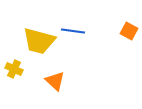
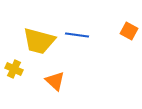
blue line: moved 4 px right, 4 px down
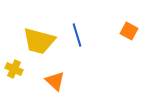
blue line: rotated 65 degrees clockwise
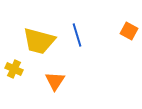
orange triangle: rotated 20 degrees clockwise
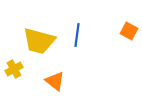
blue line: rotated 25 degrees clockwise
yellow cross: rotated 36 degrees clockwise
orange triangle: rotated 25 degrees counterclockwise
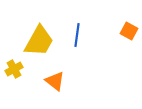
yellow trapezoid: rotated 76 degrees counterclockwise
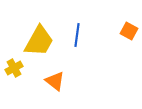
yellow cross: moved 1 px up
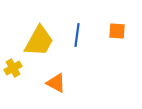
orange square: moved 12 px left; rotated 24 degrees counterclockwise
yellow cross: moved 1 px left
orange triangle: moved 1 px right, 2 px down; rotated 10 degrees counterclockwise
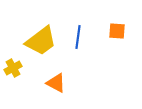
blue line: moved 1 px right, 2 px down
yellow trapezoid: moved 2 px right; rotated 24 degrees clockwise
